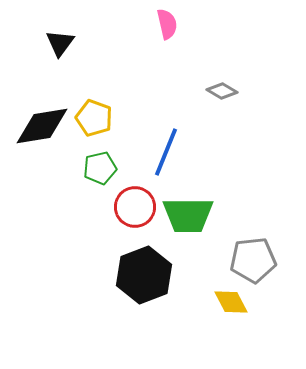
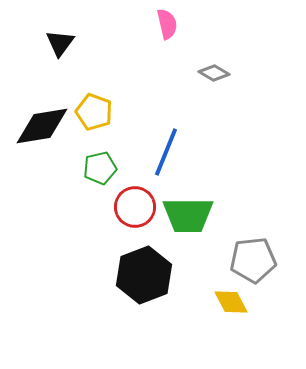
gray diamond: moved 8 px left, 18 px up
yellow pentagon: moved 6 px up
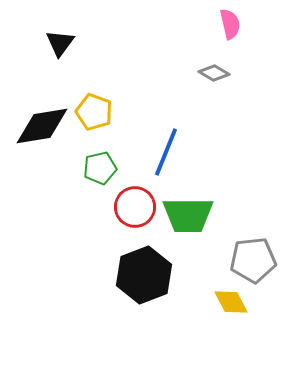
pink semicircle: moved 63 px right
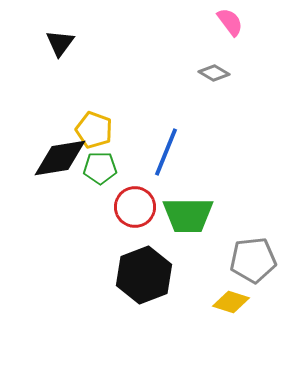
pink semicircle: moved 2 px up; rotated 24 degrees counterclockwise
yellow pentagon: moved 18 px down
black diamond: moved 18 px right, 32 px down
green pentagon: rotated 12 degrees clockwise
yellow diamond: rotated 45 degrees counterclockwise
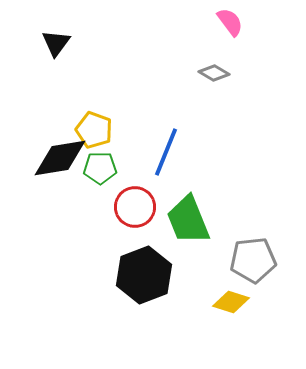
black triangle: moved 4 px left
green trapezoid: moved 5 px down; rotated 68 degrees clockwise
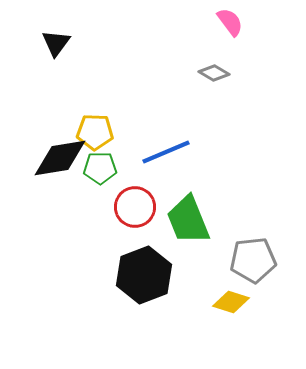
yellow pentagon: moved 1 px right, 2 px down; rotated 18 degrees counterclockwise
blue line: rotated 45 degrees clockwise
